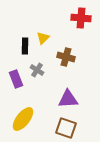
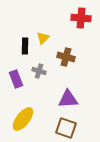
gray cross: moved 2 px right, 1 px down; rotated 16 degrees counterclockwise
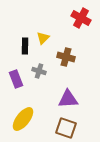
red cross: rotated 24 degrees clockwise
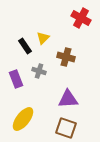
black rectangle: rotated 35 degrees counterclockwise
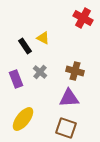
red cross: moved 2 px right
yellow triangle: rotated 48 degrees counterclockwise
brown cross: moved 9 px right, 14 px down
gray cross: moved 1 px right, 1 px down; rotated 24 degrees clockwise
purple triangle: moved 1 px right, 1 px up
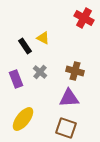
red cross: moved 1 px right
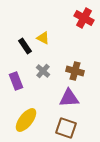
gray cross: moved 3 px right, 1 px up
purple rectangle: moved 2 px down
yellow ellipse: moved 3 px right, 1 px down
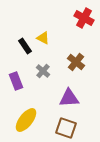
brown cross: moved 1 px right, 9 px up; rotated 24 degrees clockwise
